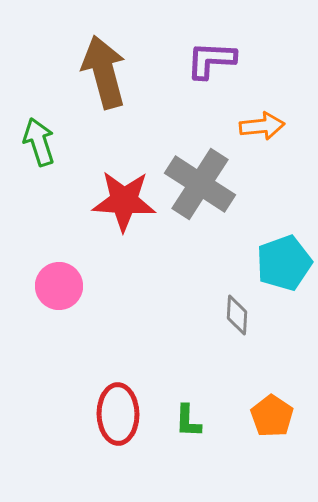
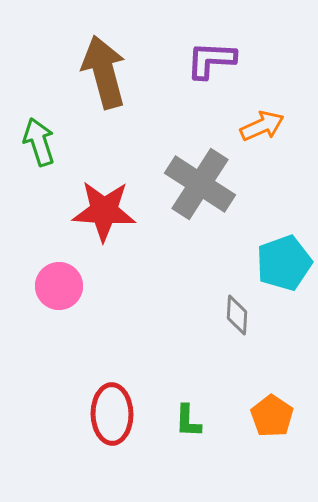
orange arrow: rotated 18 degrees counterclockwise
red star: moved 20 px left, 10 px down
red ellipse: moved 6 px left
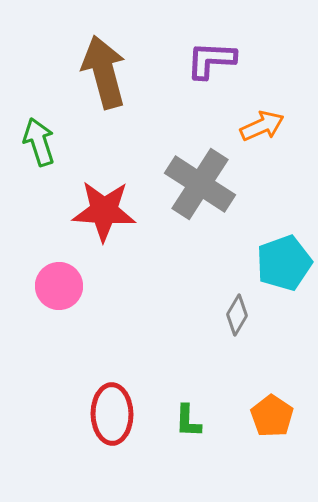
gray diamond: rotated 27 degrees clockwise
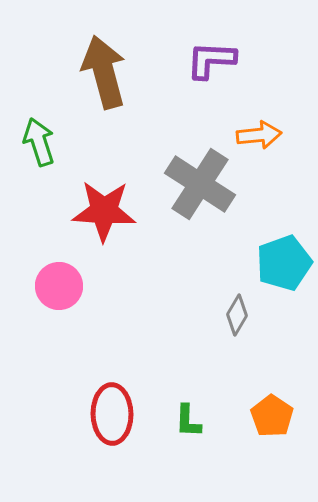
orange arrow: moved 3 px left, 9 px down; rotated 18 degrees clockwise
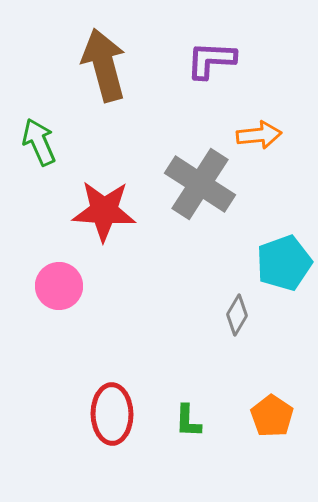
brown arrow: moved 7 px up
green arrow: rotated 6 degrees counterclockwise
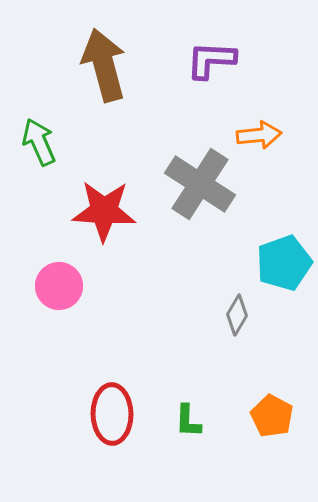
orange pentagon: rotated 6 degrees counterclockwise
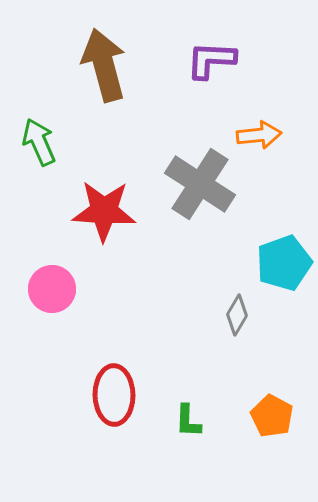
pink circle: moved 7 px left, 3 px down
red ellipse: moved 2 px right, 19 px up
